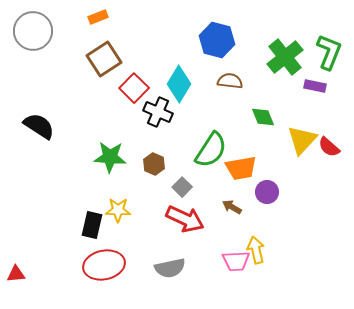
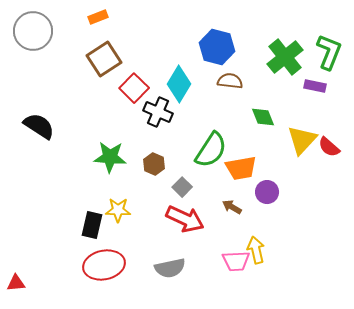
blue hexagon: moved 7 px down
red triangle: moved 9 px down
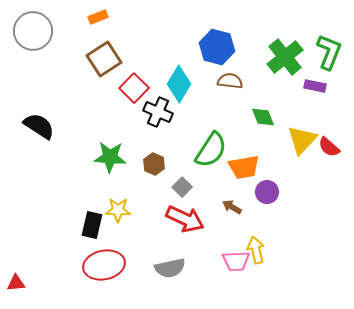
orange trapezoid: moved 3 px right, 1 px up
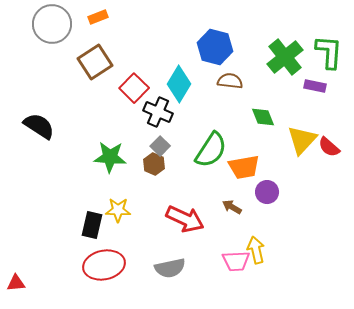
gray circle: moved 19 px right, 7 px up
blue hexagon: moved 2 px left
green L-shape: rotated 18 degrees counterclockwise
brown square: moved 9 px left, 3 px down
gray square: moved 22 px left, 41 px up
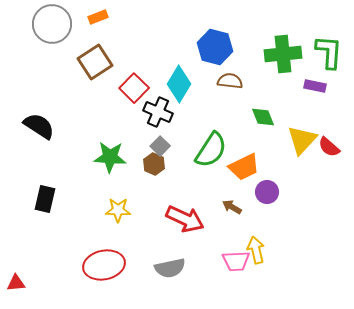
green cross: moved 2 px left, 3 px up; rotated 33 degrees clockwise
orange trapezoid: rotated 16 degrees counterclockwise
black rectangle: moved 47 px left, 26 px up
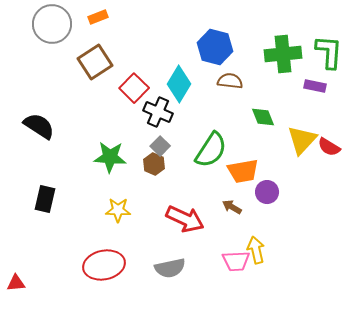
red semicircle: rotated 10 degrees counterclockwise
orange trapezoid: moved 1 px left, 4 px down; rotated 16 degrees clockwise
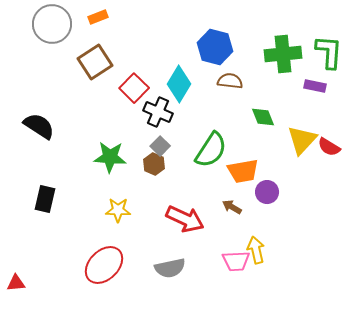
red ellipse: rotated 33 degrees counterclockwise
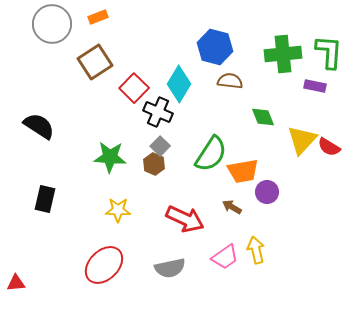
green semicircle: moved 4 px down
pink trapezoid: moved 11 px left, 4 px up; rotated 32 degrees counterclockwise
